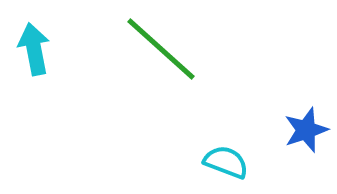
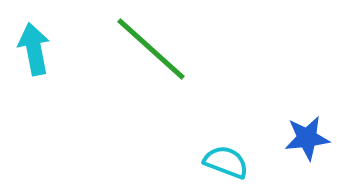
green line: moved 10 px left
blue star: moved 1 px right, 8 px down; rotated 12 degrees clockwise
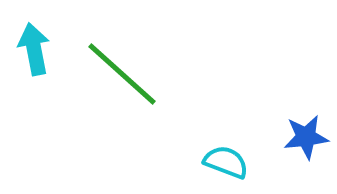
green line: moved 29 px left, 25 px down
blue star: moved 1 px left, 1 px up
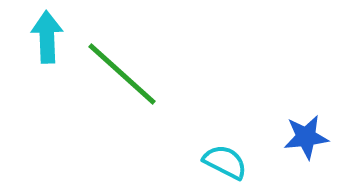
cyan arrow: moved 13 px right, 12 px up; rotated 9 degrees clockwise
cyan semicircle: moved 1 px left; rotated 6 degrees clockwise
